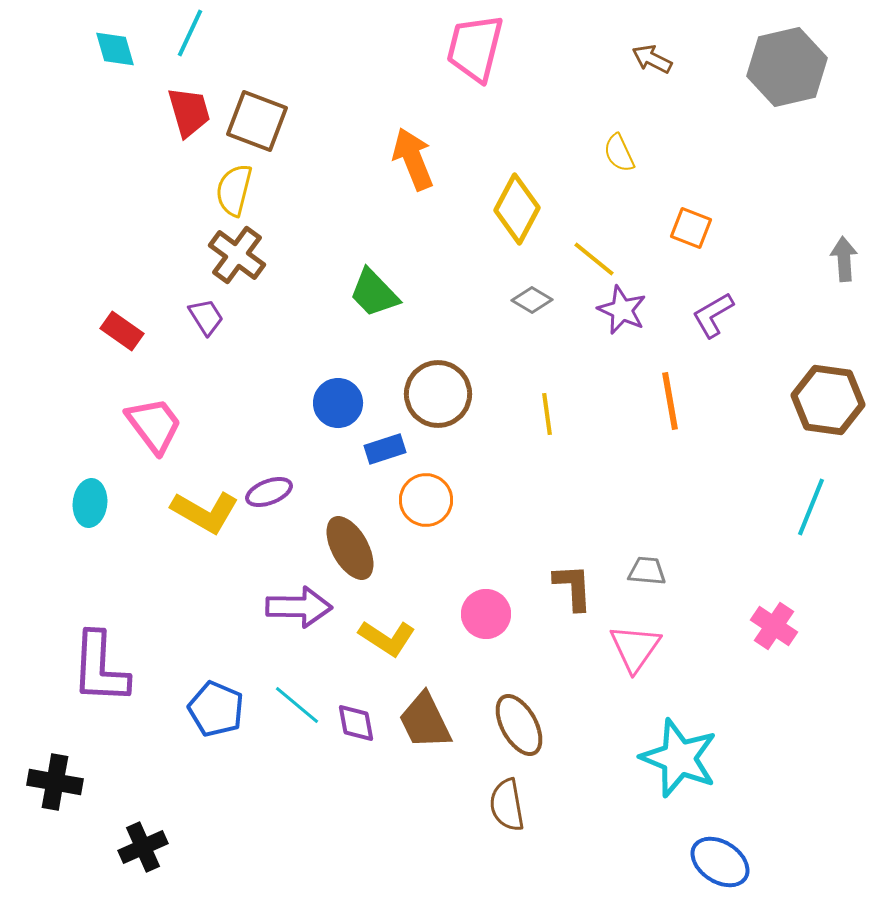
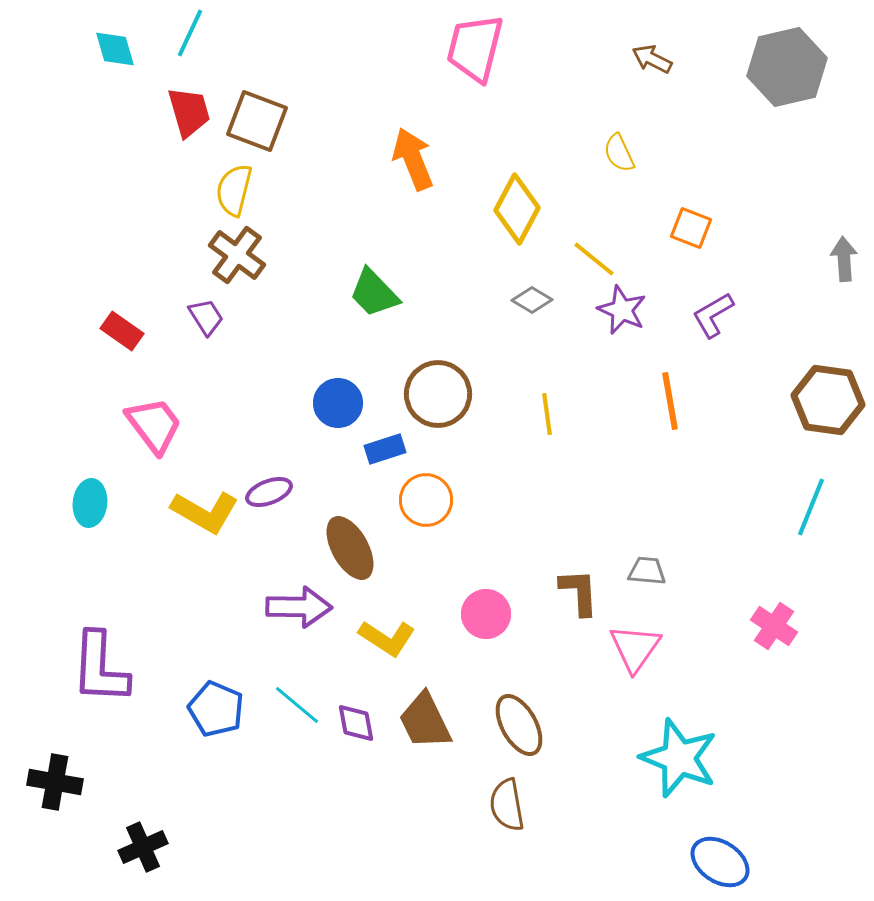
brown L-shape at (573, 587): moved 6 px right, 5 px down
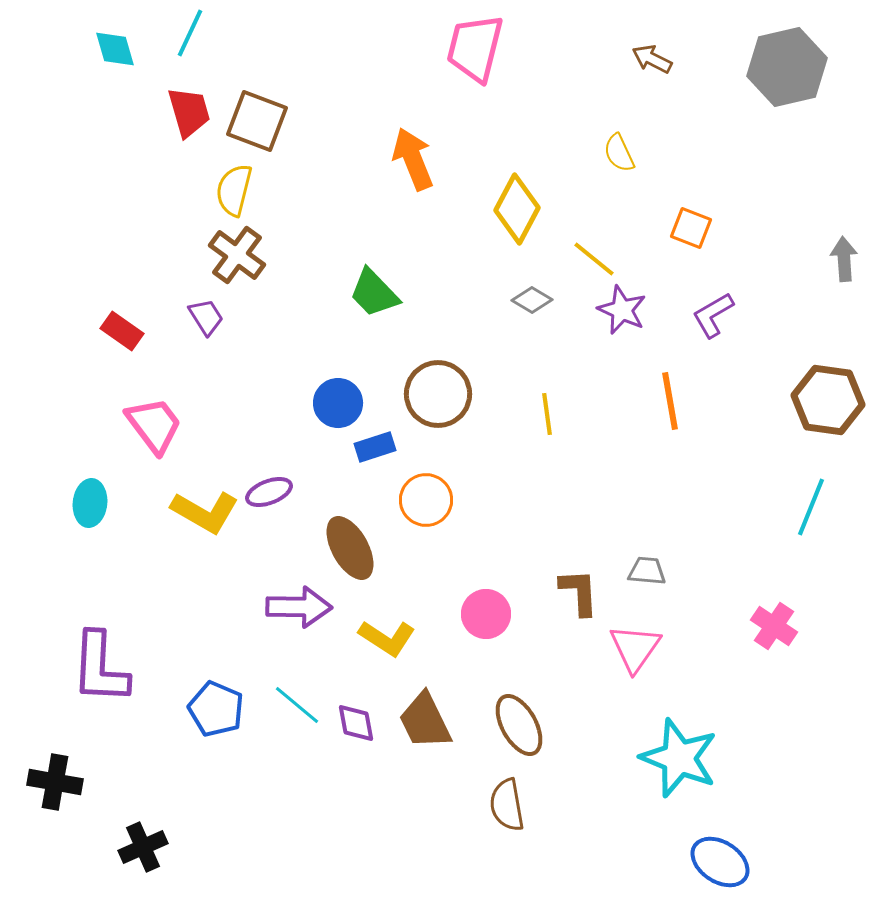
blue rectangle at (385, 449): moved 10 px left, 2 px up
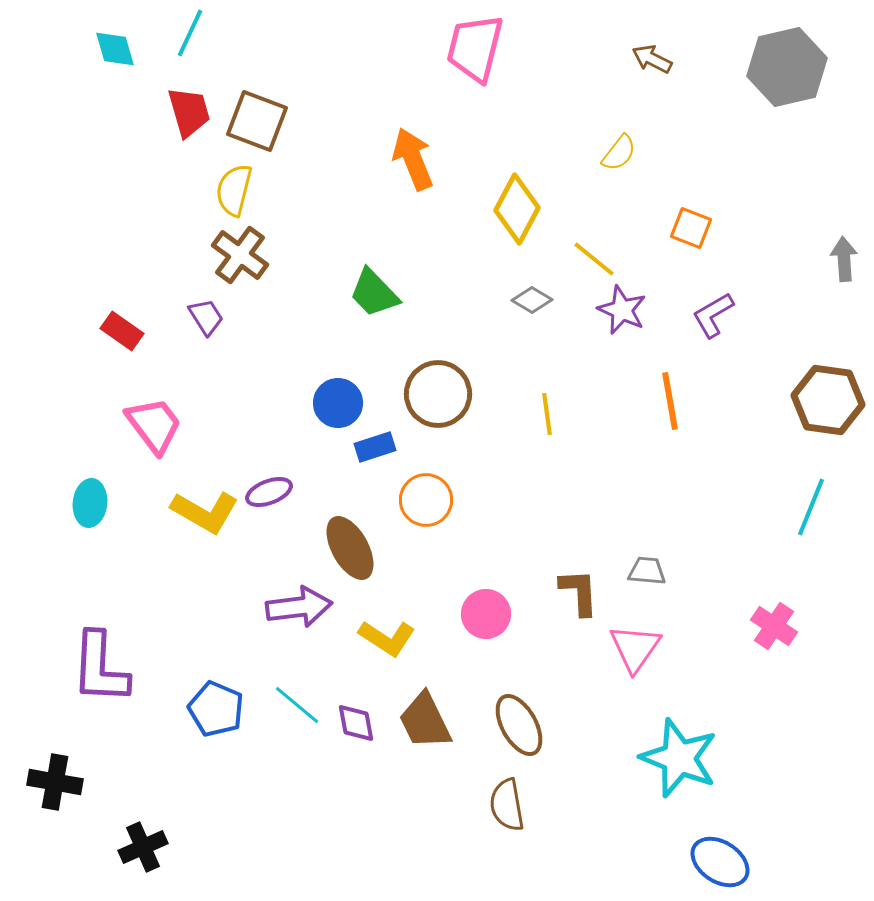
yellow semicircle at (619, 153): rotated 117 degrees counterclockwise
brown cross at (237, 255): moved 3 px right
purple arrow at (299, 607): rotated 8 degrees counterclockwise
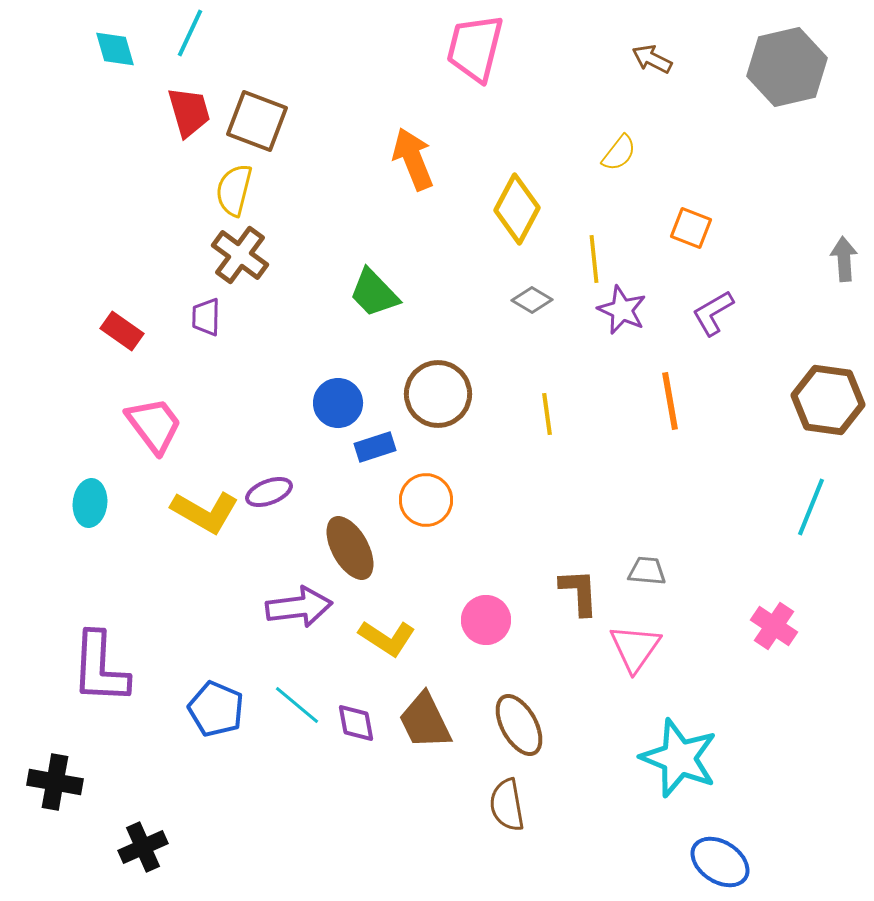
yellow line at (594, 259): rotated 45 degrees clockwise
purple L-shape at (713, 315): moved 2 px up
purple trapezoid at (206, 317): rotated 147 degrees counterclockwise
pink circle at (486, 614): moved 6 px down
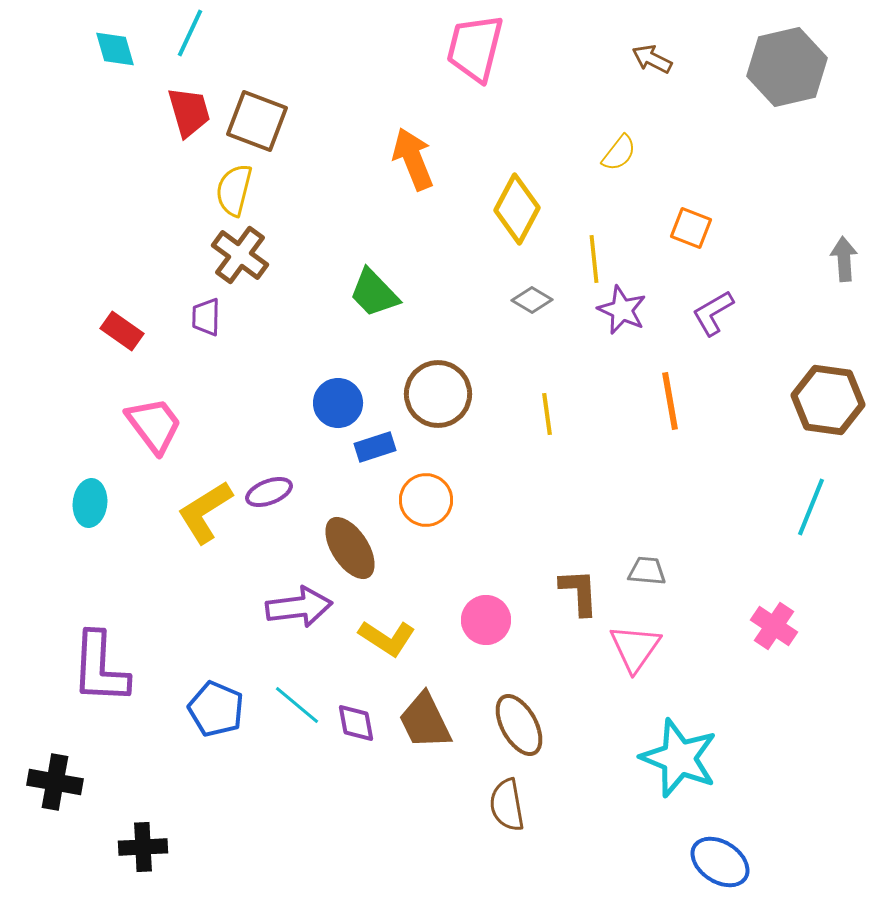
yellow L-shape at (205, 512): rotated 118 degrees clockwise
brown ellipse at (350, 548): rotated 4 degrees counterclockwise
black cross at (143, 847): rotated 21 degrees clockwise
